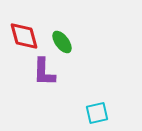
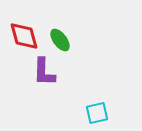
green ellipse: moved 2 px left, 2 px up
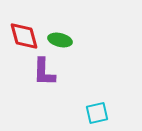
green ellipse: rotated 40 degrees counterclockwise
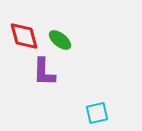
green ellipse: rotated 25 degrees clockwise
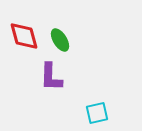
green ellipse: rotated 20 degrees clockwise
purple L-shape: moved 7 px right, 5 px down
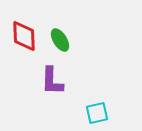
red diamond: rotated 12 degrees clockwise
purple L-shape: moved 1 px right, 4 px down
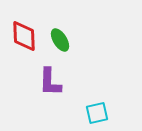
purple L-shape: moved 2 px left, 1 px down
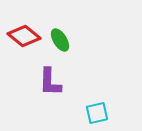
red diamond: rotated 48 degrees counterclockwise
